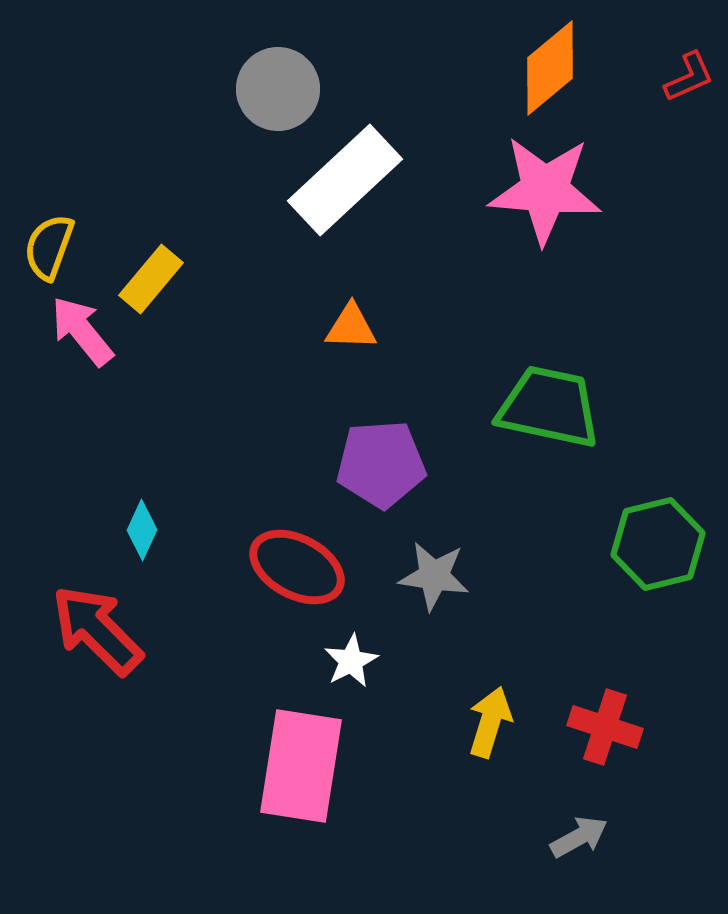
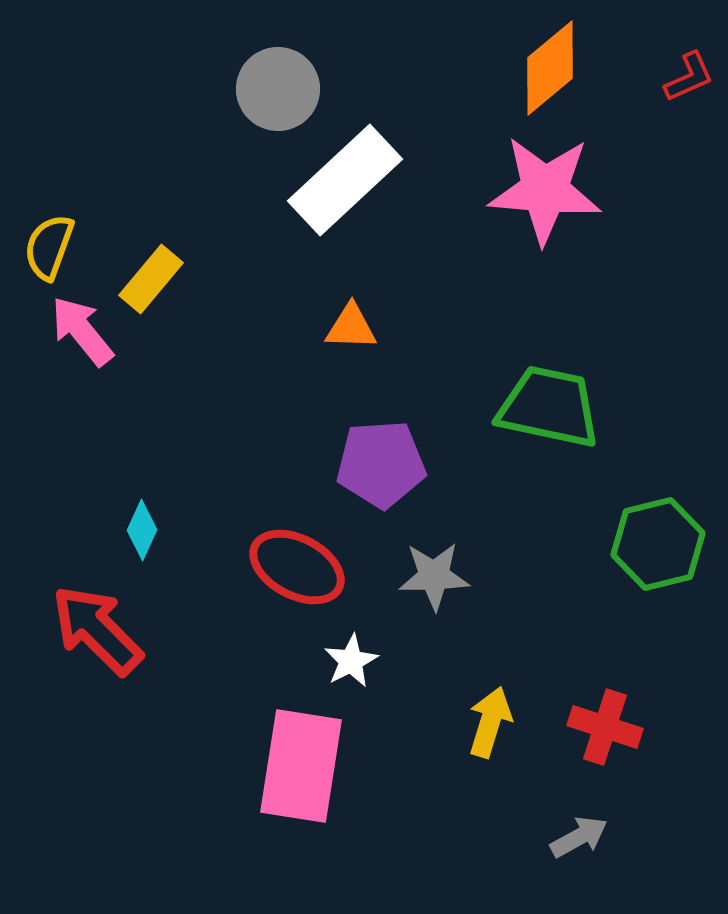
gray star: rotated 10 degrees counterclockwise
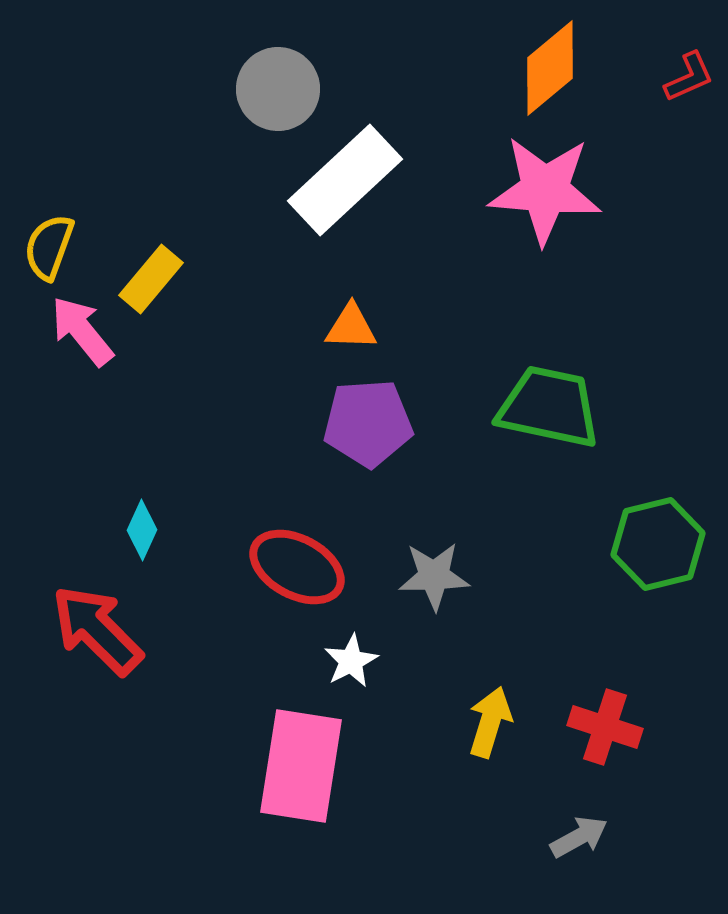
purple pentagon: moved 13 px left, 41 px up
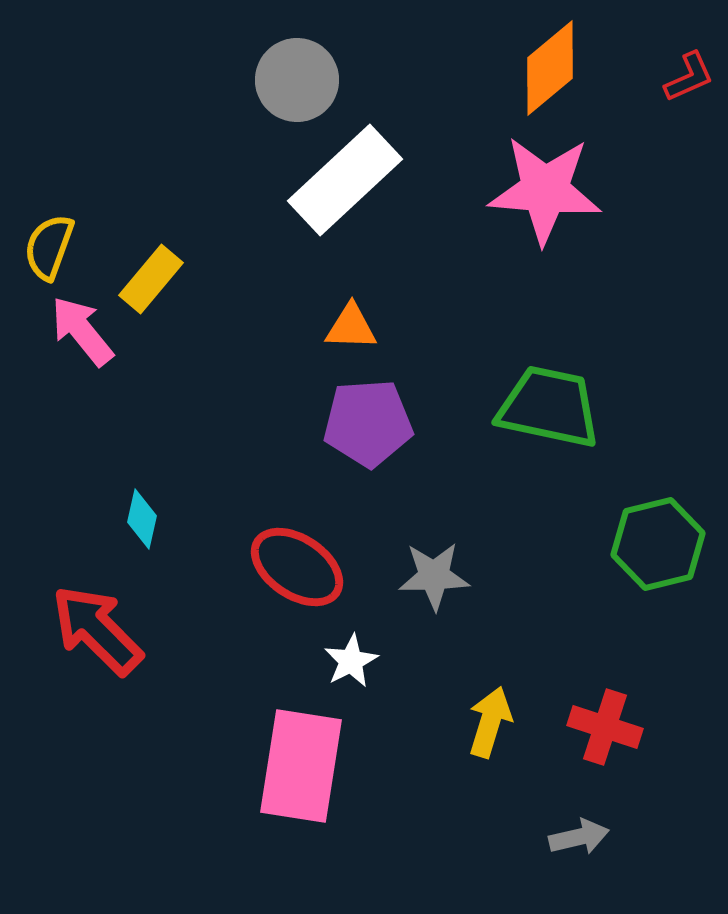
gray circle: moved 19 px right, 9 px up
cyan diamond: moved 11 px up; rotated 12 degrees counterclockwise
red ellipse: rotated 6 degrees clockwise
gray arrow: rotated 16 degrees clockwise
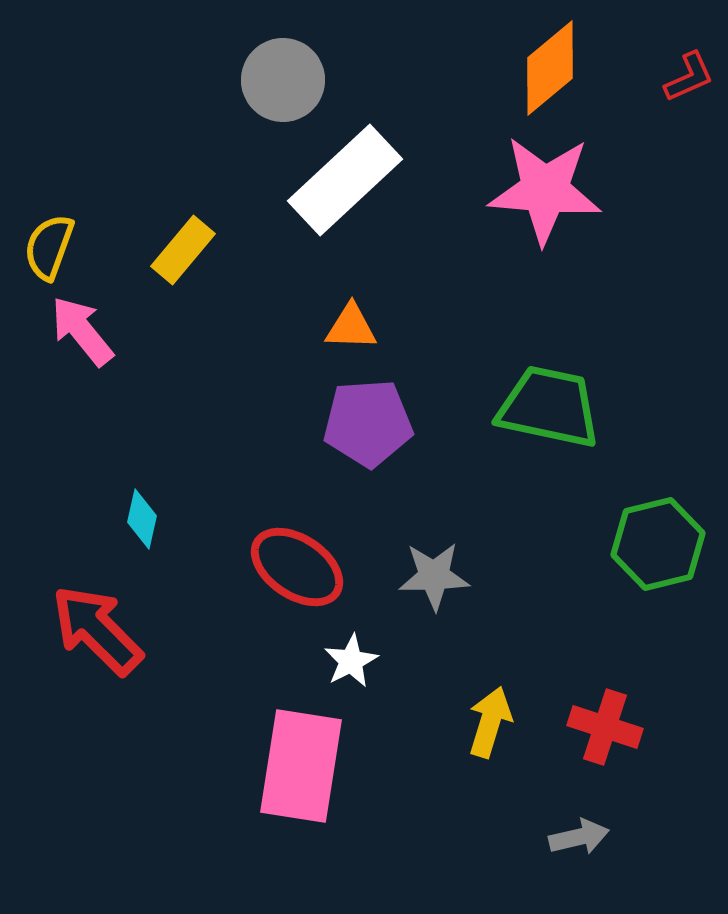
gray circle: moved 14 px left
yellow rectangle: moved 32 px right, 29 px up
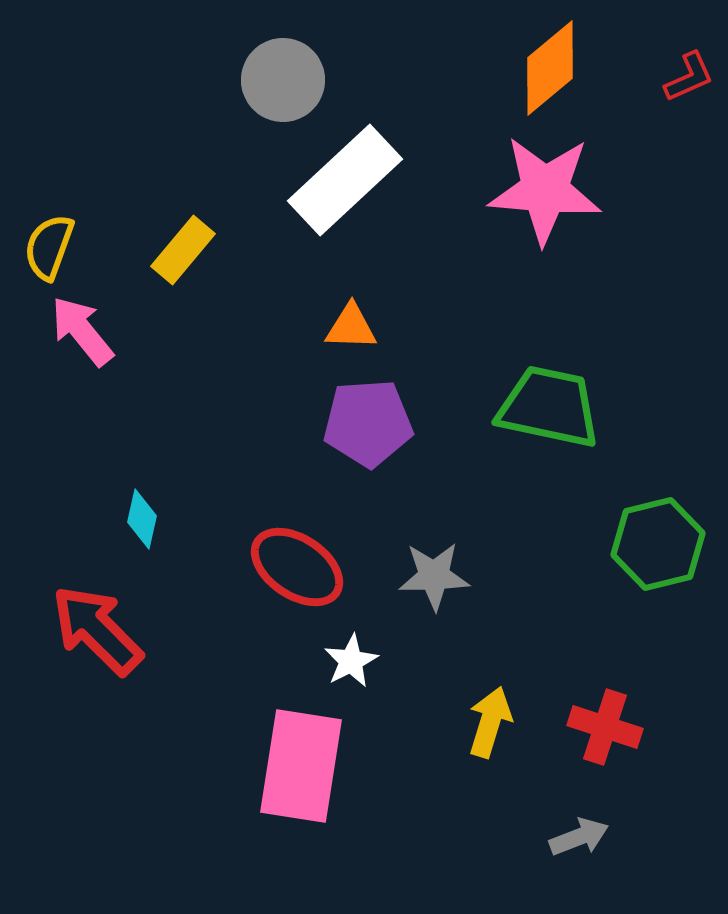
gray arrow: rotated 8 degrees counterclockwise
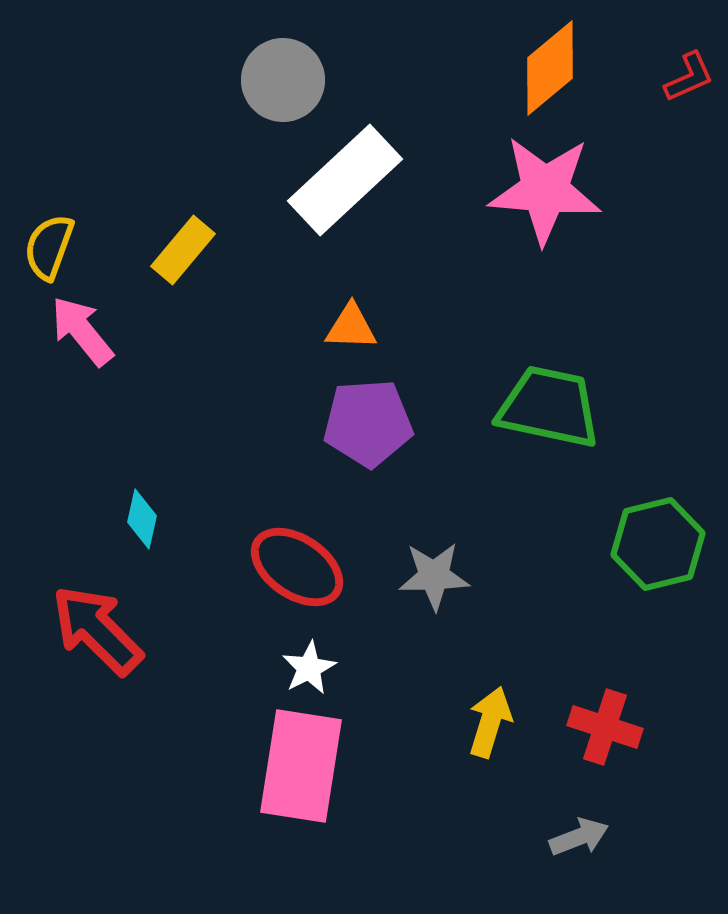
white star: moved 42 px left, 7 px down
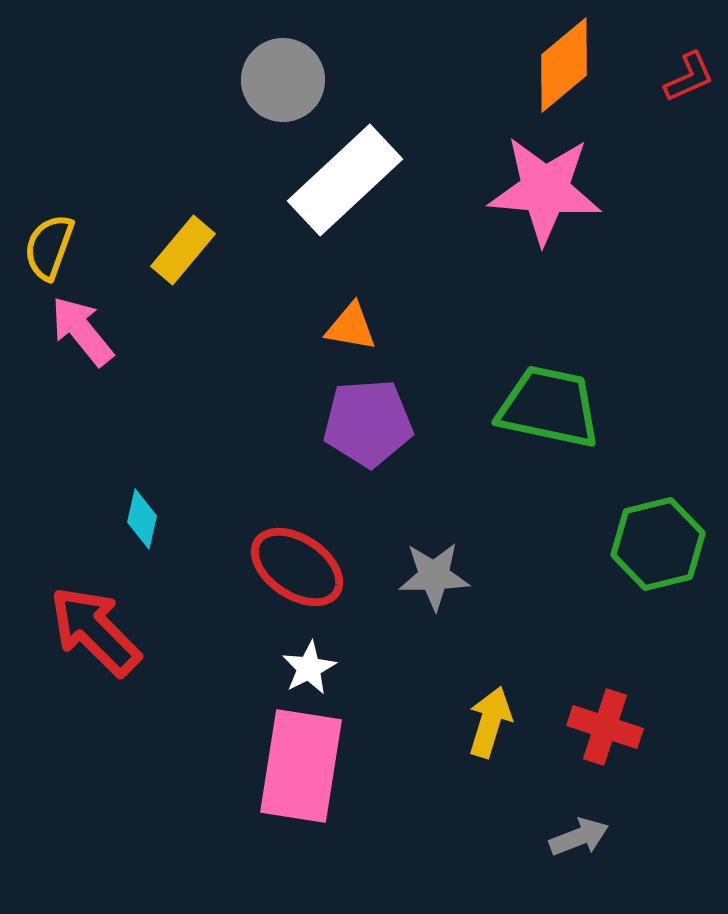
orange diamond: moved 14 px right, 3 px up
orange triangle: rotated 8 degrees clockwise
red arrow: moved 2 px left, 1 px down
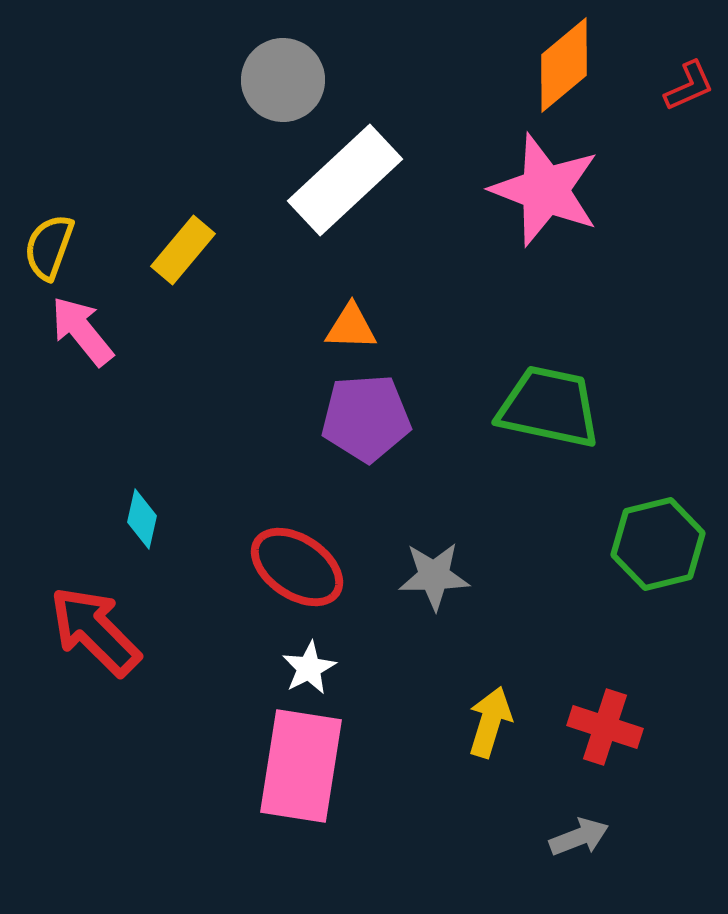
red L-shape: moved 9 px down
pink star: rotated 16 degrees clockwise
orange triangle: rotated 8 degrees counterclockwise
purple pentagon: moved 2 px left, 5 px up
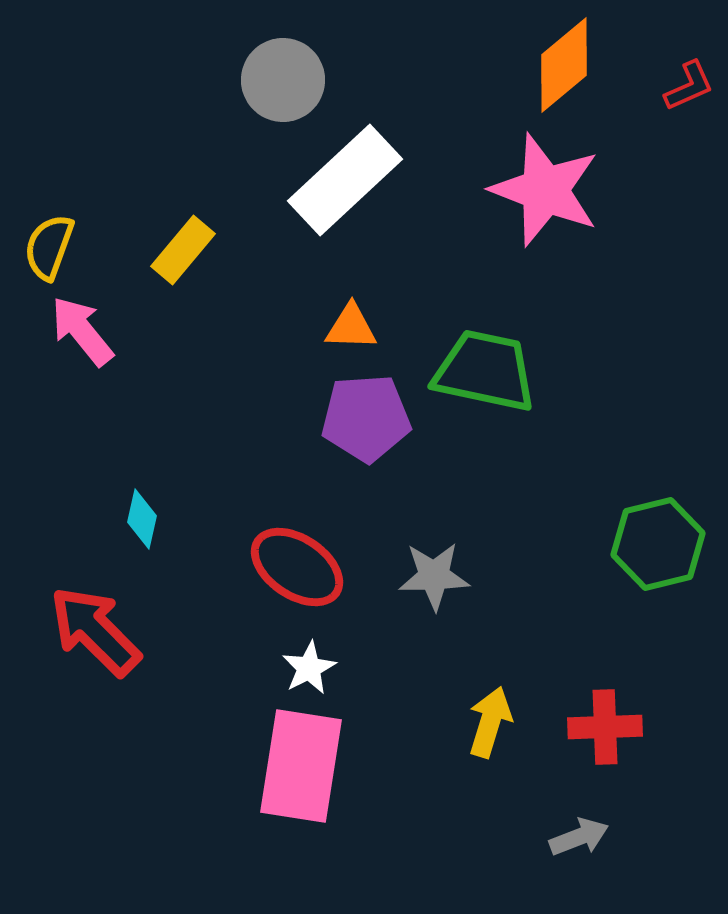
green trapezoid: moved 64 px left, 36 px up
red cross: rotated 20 degrees counterclockwise
